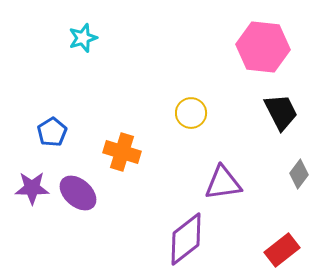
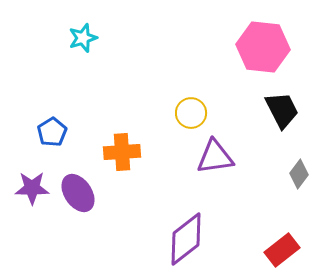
black trapezoid: moved 1 px right, 2 px up
orange cross: rotated 21 degrees counterclockwise
purple triangle: moved 8 px left, 26 px up
purple ellipse: rotated 15 degrees clockwise
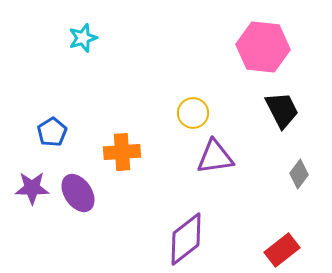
yellow circle: moved 2 px right
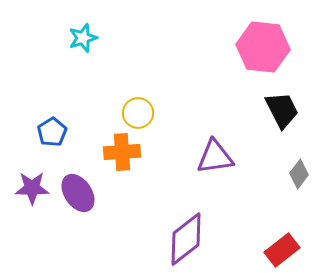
yellow circle: moved 55 px left
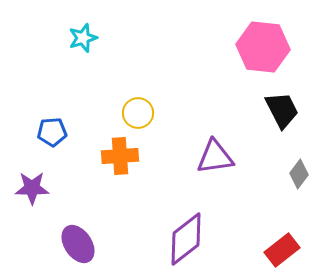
blue pentagon: rotated 28 degrees clockwise
orange cross: moved 2 px left, 4 px down
purple ellipse: moved 51 px down
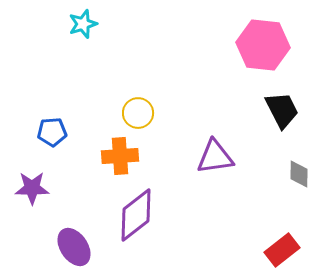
cyan star: moved 14 px up
pink hexagon: moved 2 px up
gray diamond: rotated 36 degrees counterclockwise
purple diamond: moved 50 px left, 24 px up
purple ellipse: moved 4 px left, 3 px down
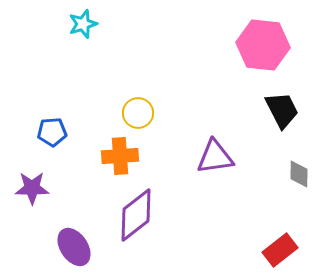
red rectangle: moved 2 px left
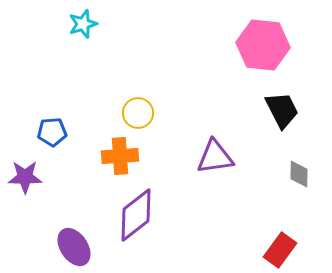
purple star: moved 7 px left, 11 px up
red rectangle: rotated 16 degrees counterclockwise
